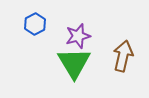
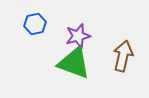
blue hexagon: rotated 15 degrees clockwise
green triangle: rotated 39 degrees counterclockwise
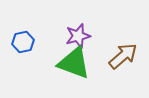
blue hexagon: moved 12 px left, 18 px down
brown arrow: rotated 36 degrees clockwise
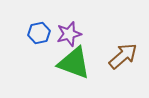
purple star: moved 9 px left, 2 px up
blue hexagon: moved 16 px right, 9 px up
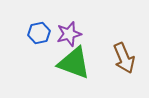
brown arrow: moved 1 px right, 2 px down; rotated 108 degrees clockwise
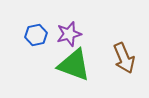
blue hexagon: moved 3 px left, 2 px down
green triangle: moved 2 px down
